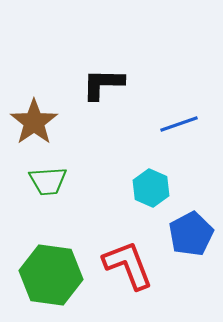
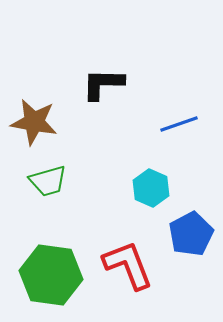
brown star: rotated 27 degrees counterclockwise
green trapezoid: rotated 12 degrees counterclockwise
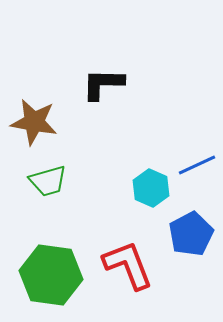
blue line: moved 18 px right, 41 px down; rotated 6 degrees counterclockwise
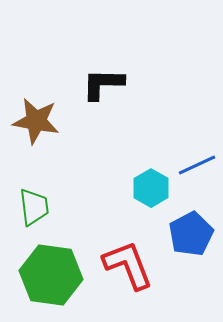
brown star: moved 2 px right, 1 px up
green trapezoid: moved 14 px left, 26 px down; rotated 81 degrees counterclockwise
cyan hexagon: rotated 6 degrees clockwise
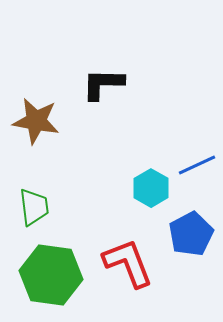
red L-shape: moved 2 px up
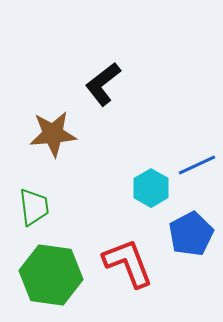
black L-shape: rotated 39 degrees counterclockwise
brown star: moved 17 px right, 13 px down; rotated 15 degrees counterclockwise
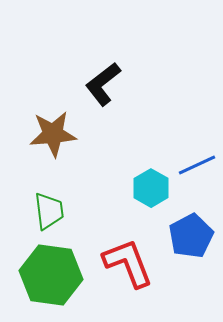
green trapezoid: moved 15 px right, 4 px down
blue pentagon: moved 2 px down
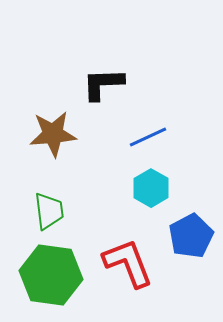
black L-shape: rotated 36 degrees clockwise
blue line: moved 49 px left, 28 px up
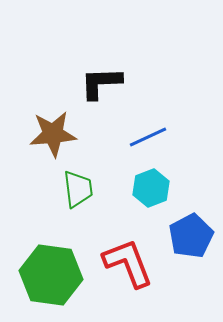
black L-shape: moved 2 px left, 1 px up
cyan hexagon: rotated 9 degrees clockwise
green trapezoid: moved 29 px right, 22 px up
